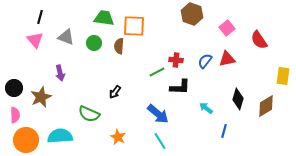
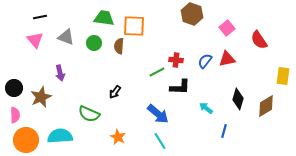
black line: rotated 64 degrees clockwise
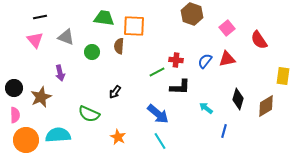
green circle: moved 2 px left, 9 px down
cyan semicircle: moved 2 px left, 1 px up
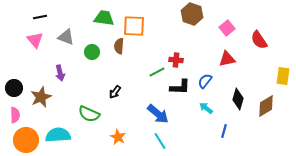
blue semicircle: moved 20 px down
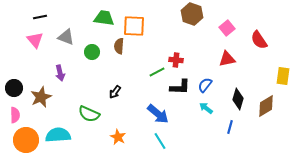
blue semicircle: moved 4 px down
blue line: moved 6 px right, 4 px up
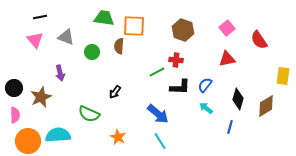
brown hexagon: moved 9 px left, 16 px down
orange circle: moved 2 px right, 1 px down
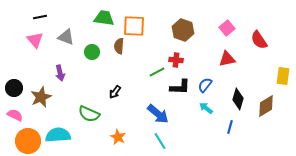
pink semicircle: rotated 63 degrees counterclockwise
